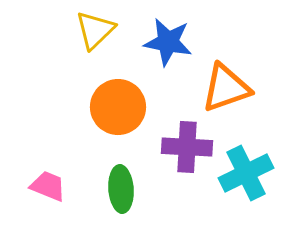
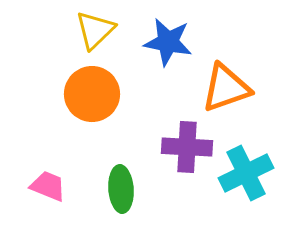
orange circle: moved 26 px left, 13 px up
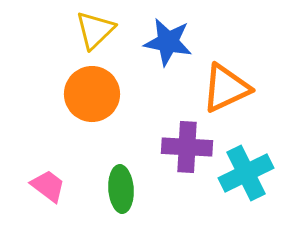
orange triangle: rotated 6 degrees counterclockwise
pink trapezoid: rotated 15 degrees clockwise
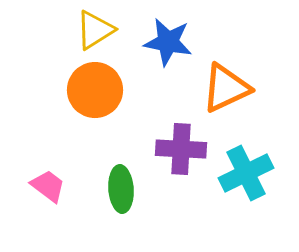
yellow triangle: rotated 12 degrees clockwise
orange circle: moved 3 px right, 4 px up
purple cross: moved 6 px left, 2 px down
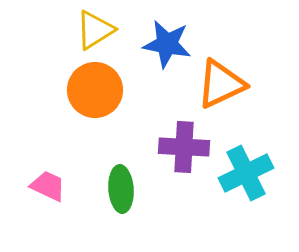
blue star: moved 1 px left, 2 px down
orange triangle: moved 5 px left, 4 px up
purple cross: moved 3 px right, 2 px up
pink trapezoid: rotated 12 degrees counterclockwise
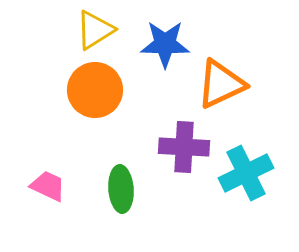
blue star: moved 2 px left; rotated 9 degrees counterclockwise
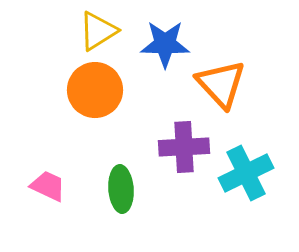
yellow triangle: moved 3 px right, 1 px down
orange triangle: rotated 48 degrees counterclockwise
purple cross: rotated 6 degrees counterclockwise
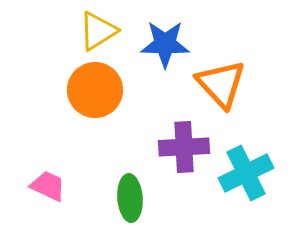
green ellipse: moved 9 px right, 9 px down
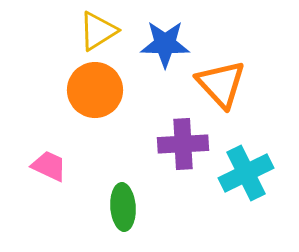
purple cross: moved 1 px left, 3 px up
pink trapezoid: moved 1 px right, 20 px up
green ellipse: moved 7 px left, 9 px down
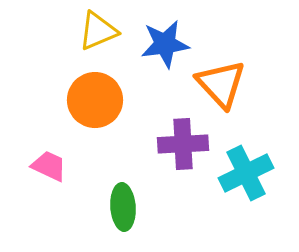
yellow triangle: rotated 9 degrees clockwise
blue star: rotated 9 degrees counterclockwise
orange circle: moved 10 px down
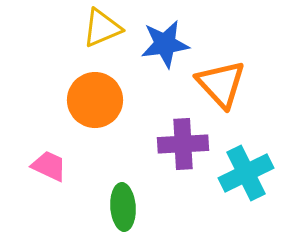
yellow triangle: moved 4 px right, 3 px up
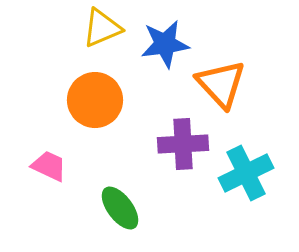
green ellipse: moved 3 px left, 1 px down; rotated 33 degrees counterclockwise
